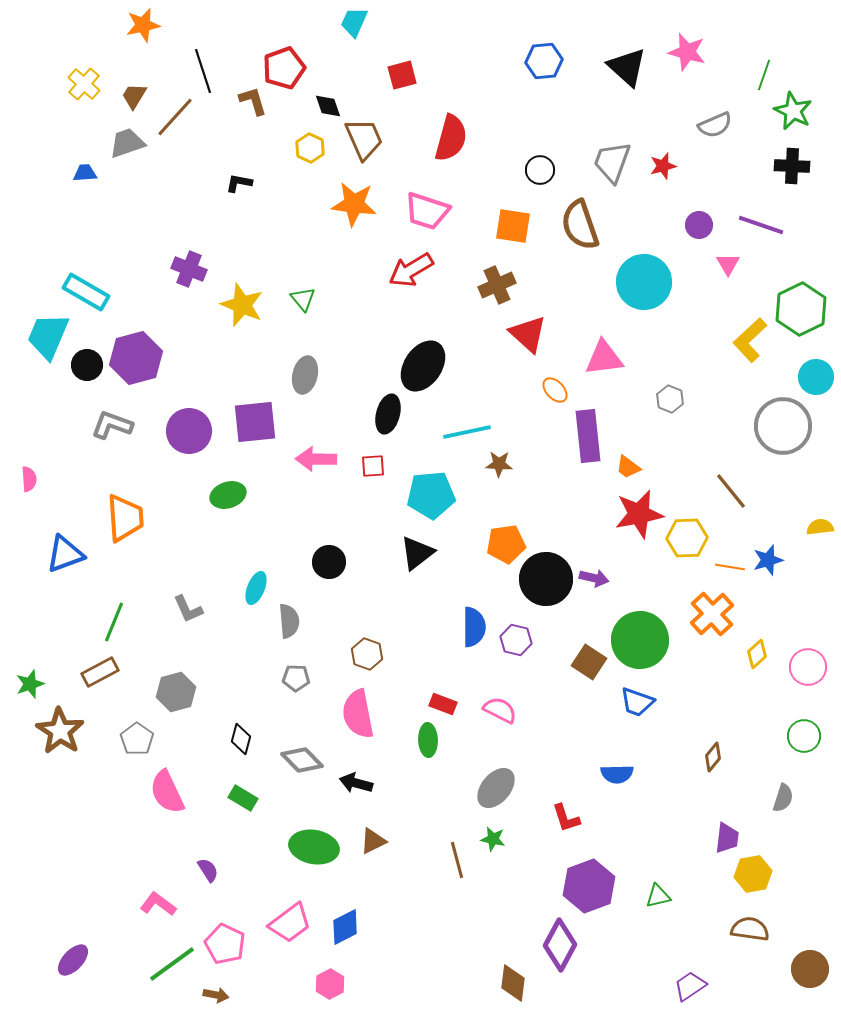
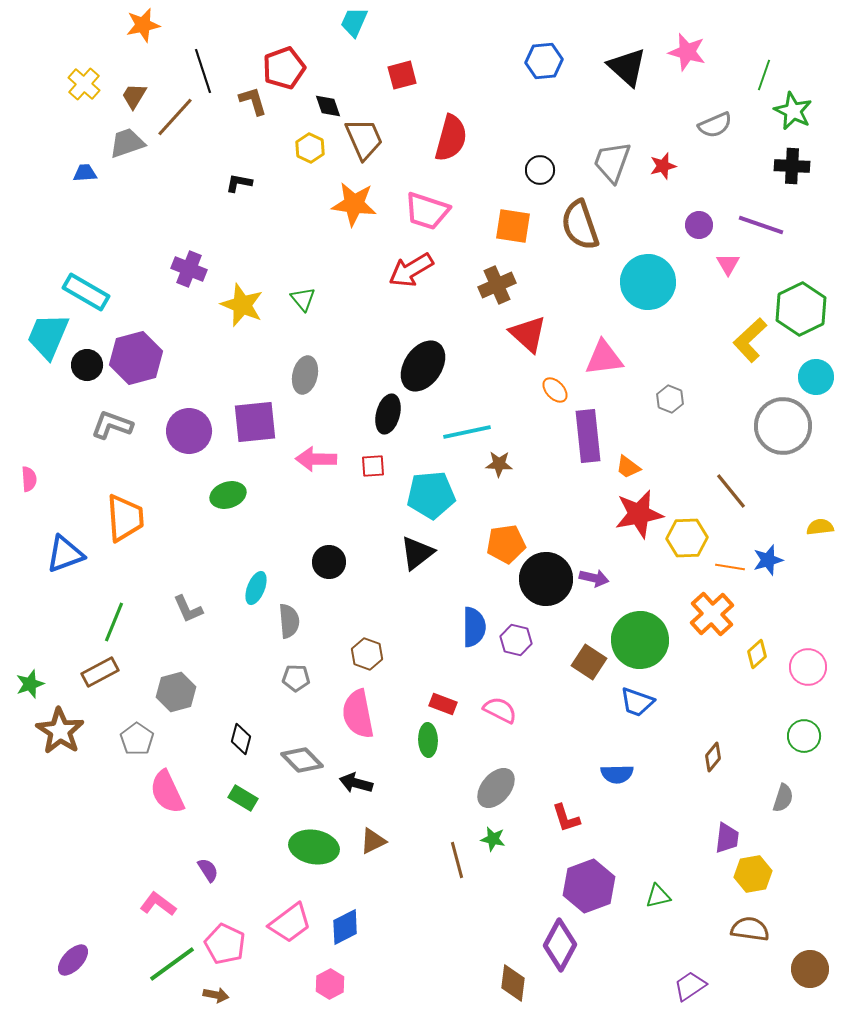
cyan circle at (644, 282): moved 4 px right
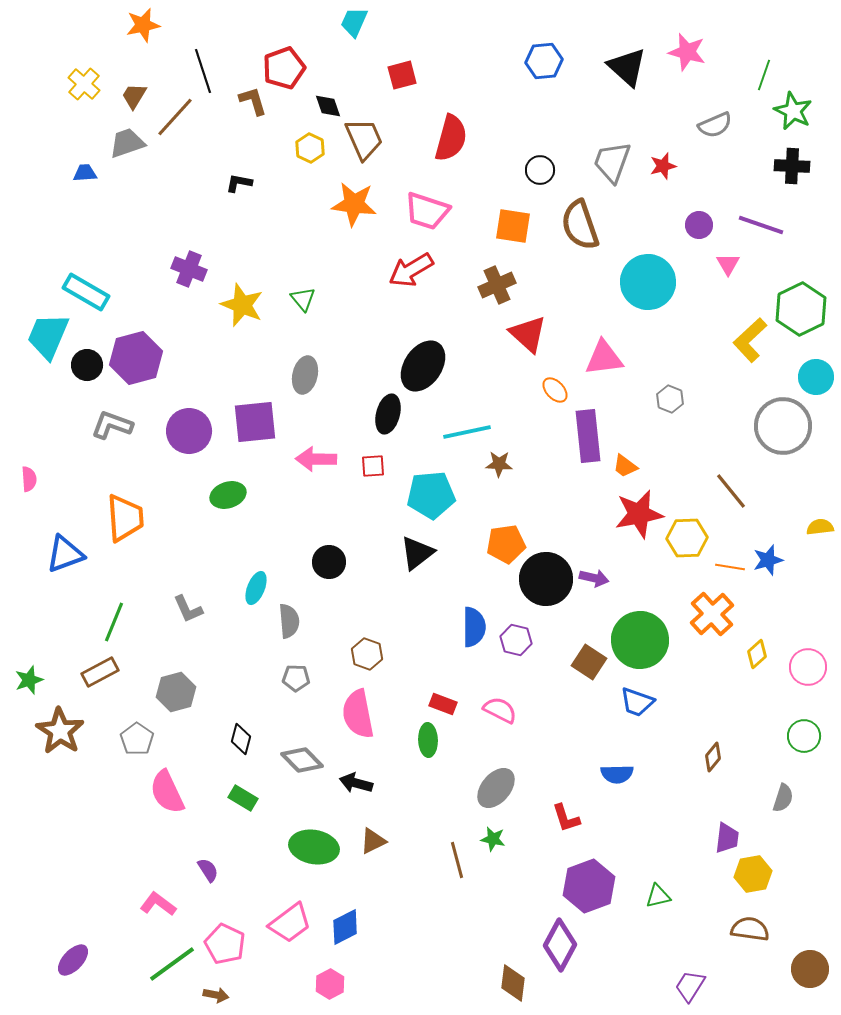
orange trapezoid at (628, 467): moved 3 px left, 1 px up
green star at (30, 684): moved 1 px left, 4 px up
purple trapezoid at (690, 986): rotated 24 degrees counterclockwise
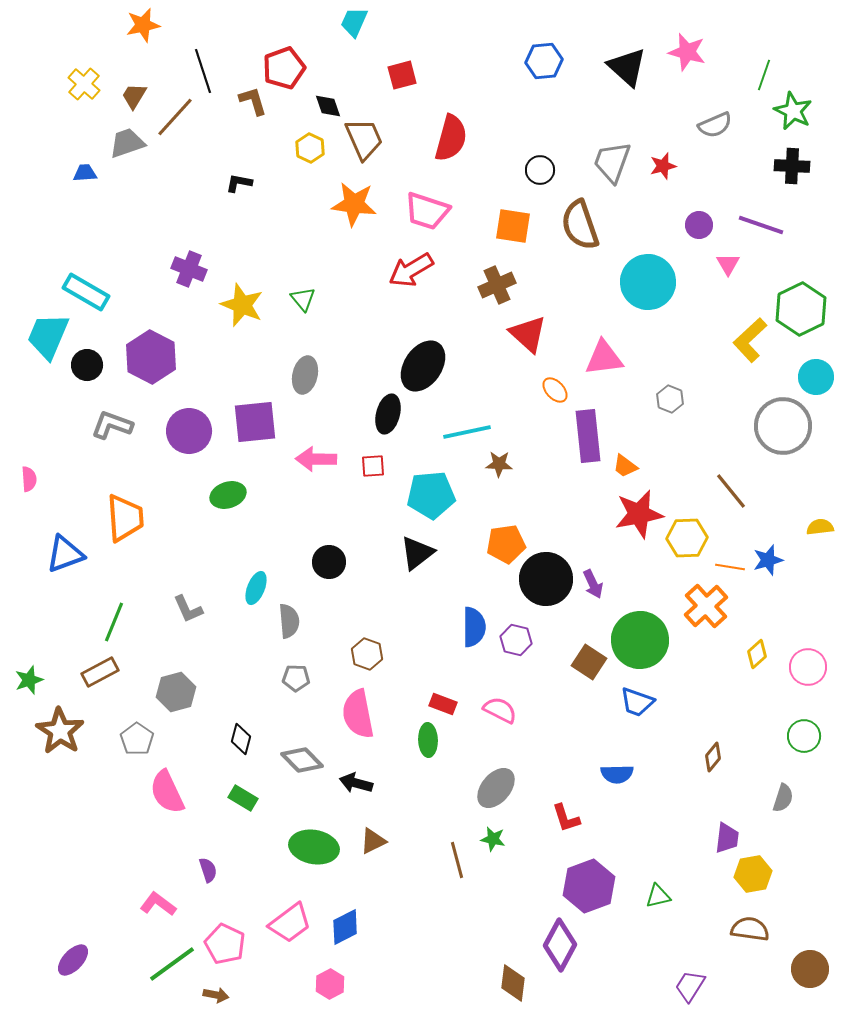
purple hexagon at (136, 358): moved 15 px right, 1 px up; rotated 18 degrees counterclockwise
purple arrow at (594, 578): moved 1 px left, 6 px down; rotated 52 degrees clockwise
orange cross at (712, 614): moved 6 px left, 8 px up
purple semicircle at (208, 870): rotated 15 degrees clockwise
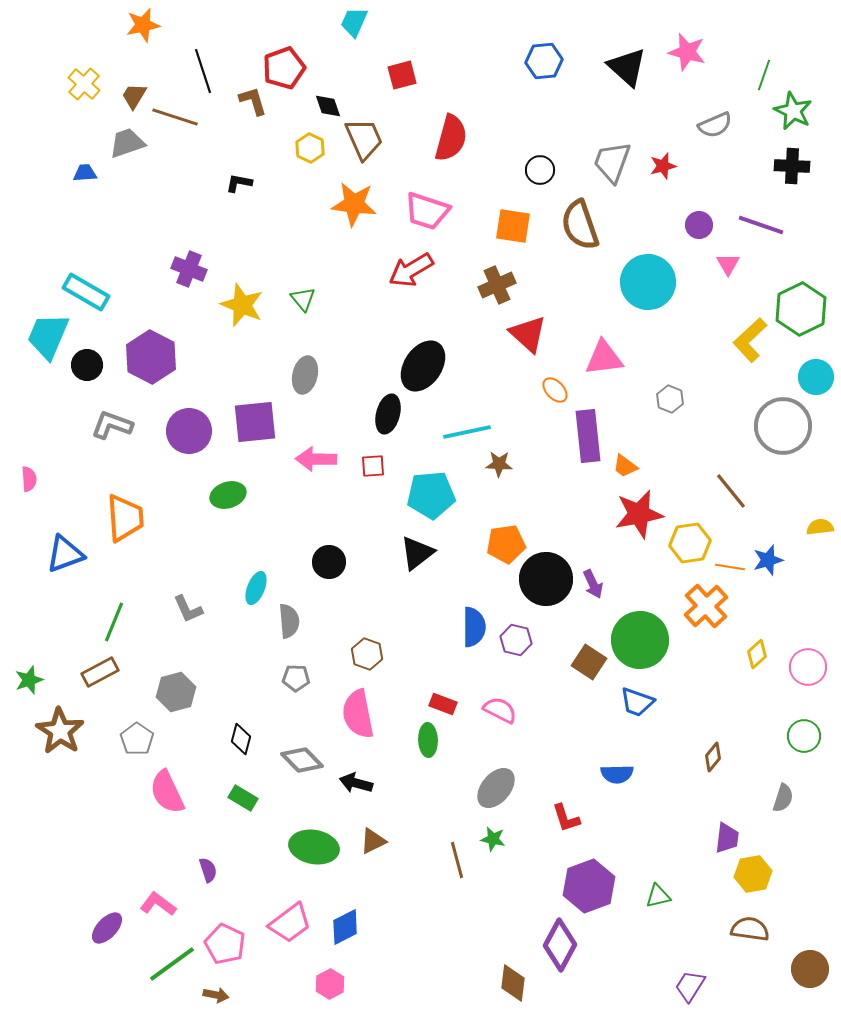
brown line at (175, 117): rotated 66 degrees clockwise
yellow hexagon at (687, 538): moved 3 px right, 5 px down; rotated 6 degrees counterclockwise
purple ellipse at (73, 960): moved 34 px right, 32 px up
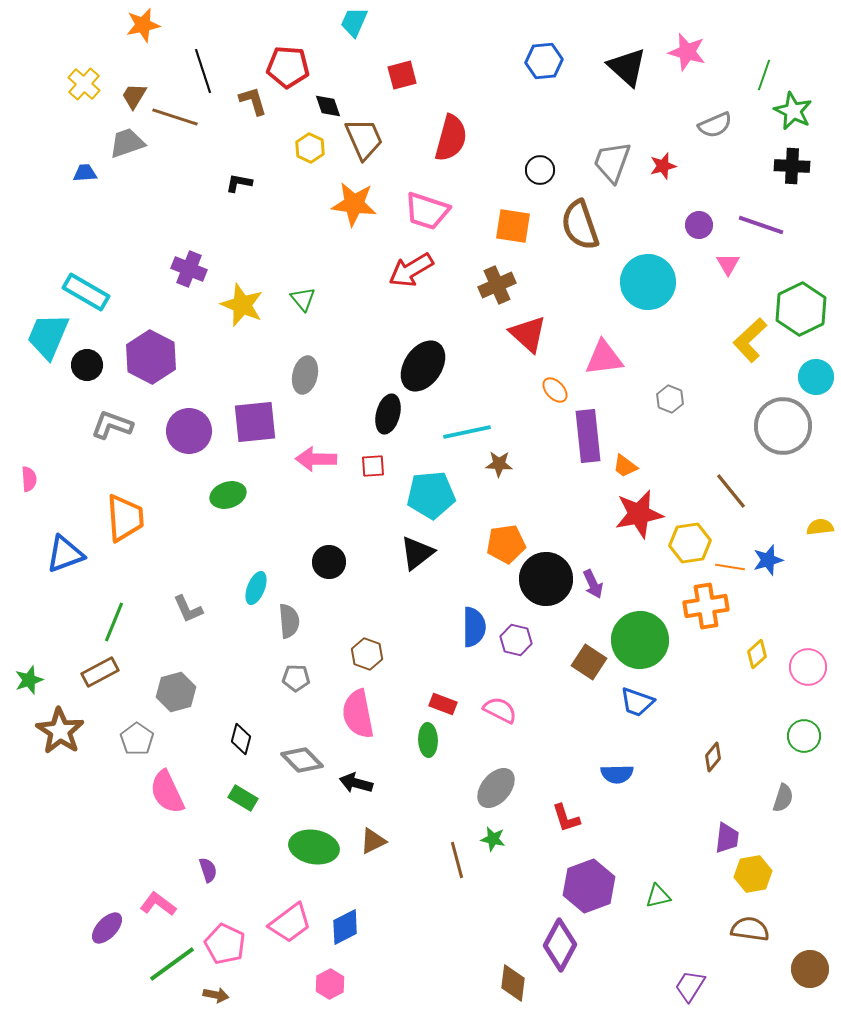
red pentagon at (284, 68): moved 4 px right, 1 px up; rotated 24 degrees clockwise
orange cross at (706, 606): rotated 33 degrees clockwise
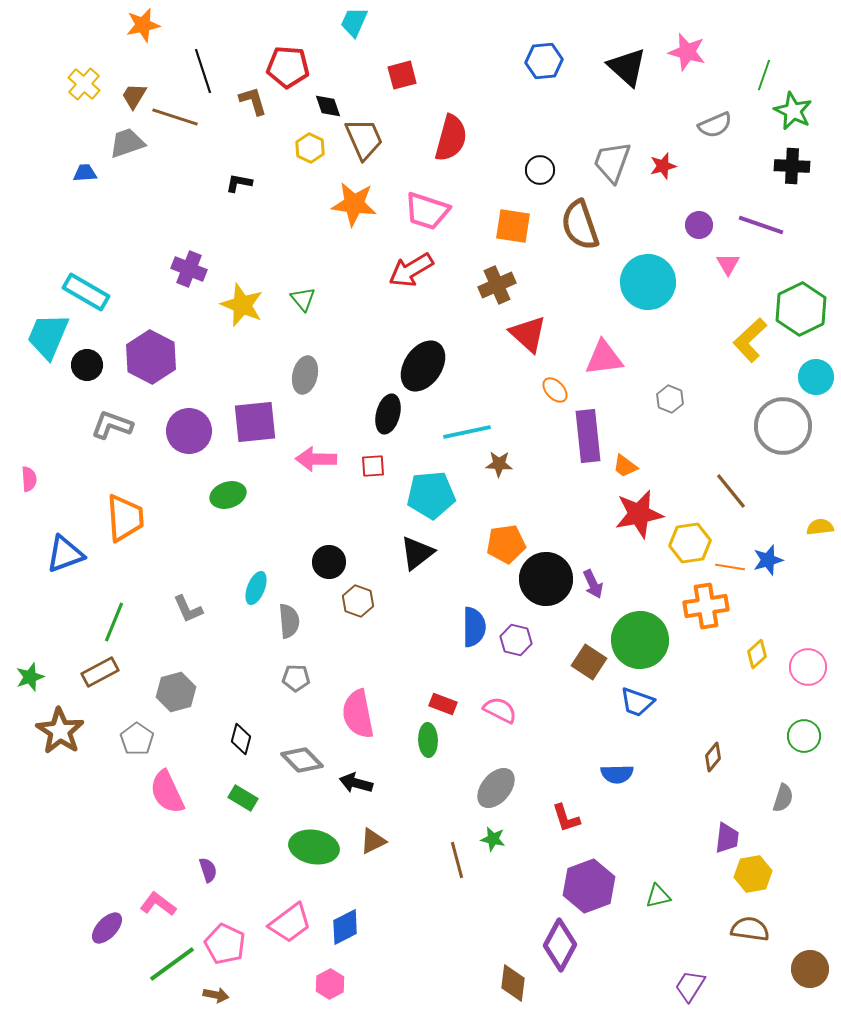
brown hexagon at (367, 654): moved 9 px left, 53 px up
green star at (29, 680): moved 1 px right, 3 px up
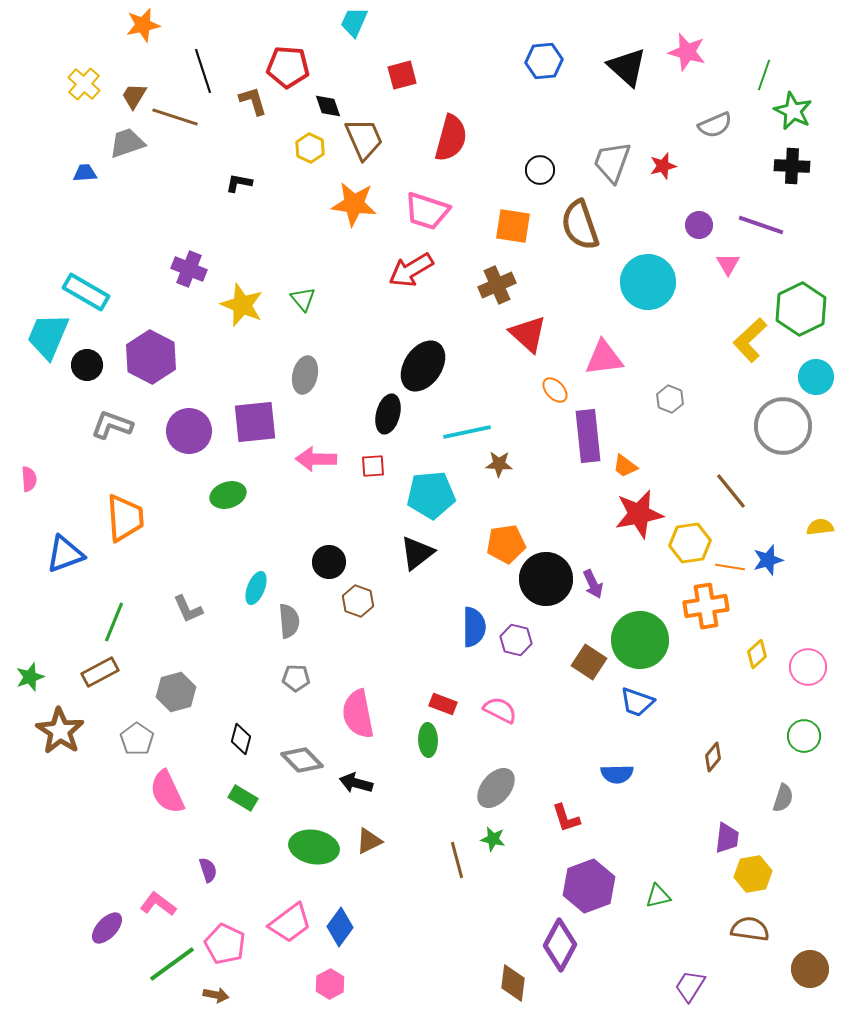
brown triangle at (373, 841): moved 4 px left
blue diamond at (345, 927): moved 5 px left; rotated 27 degrees counterclockwise
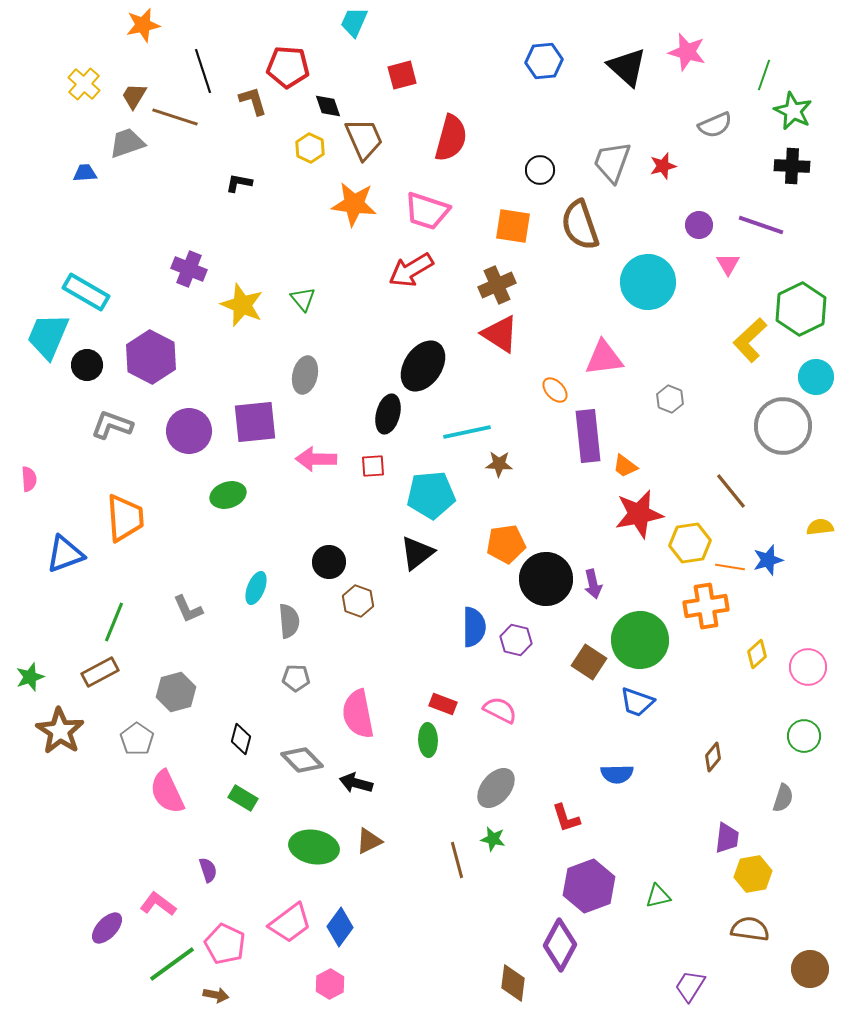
red triangle at (528, 334): moved 28 px left; rotated 9 degrees counterclockwise
purple arrow at (593, 584): rotated 12 degrees clockwise
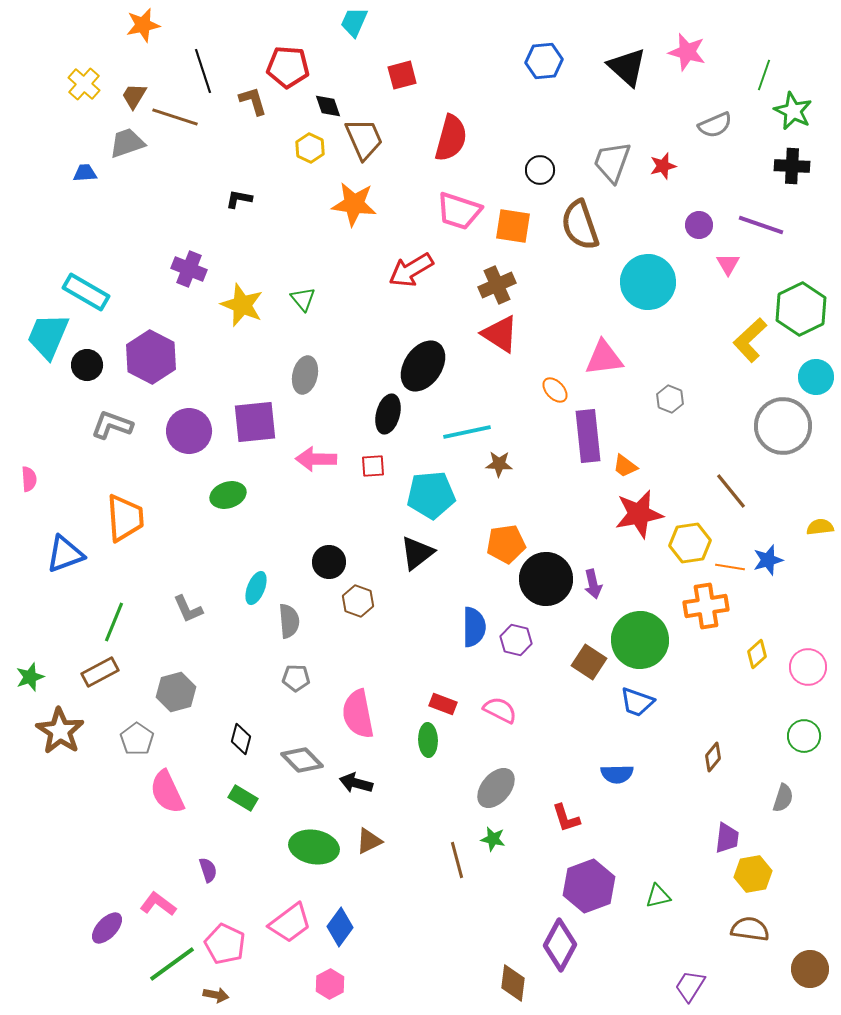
black L-shape at (239, 183): moved 16 px down
pink trapezoid at (427, 211): moved 32 px right
